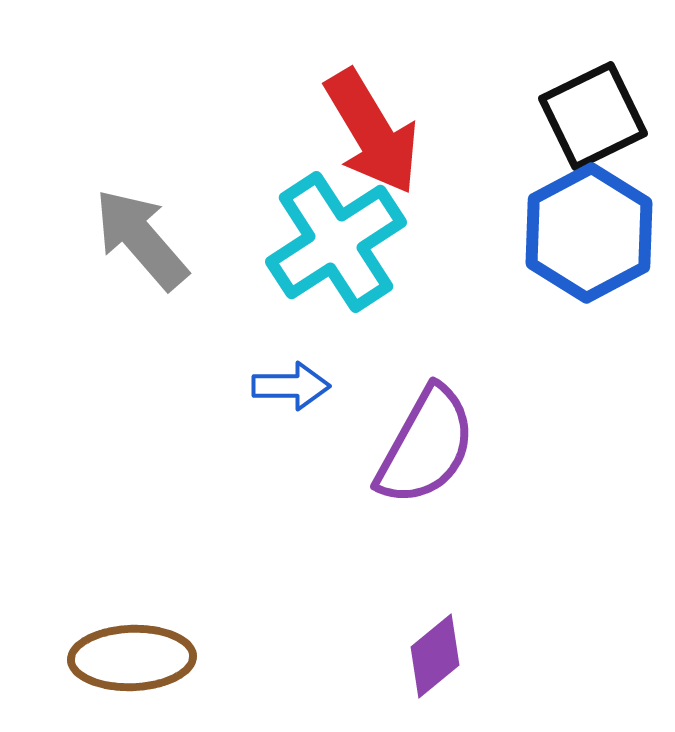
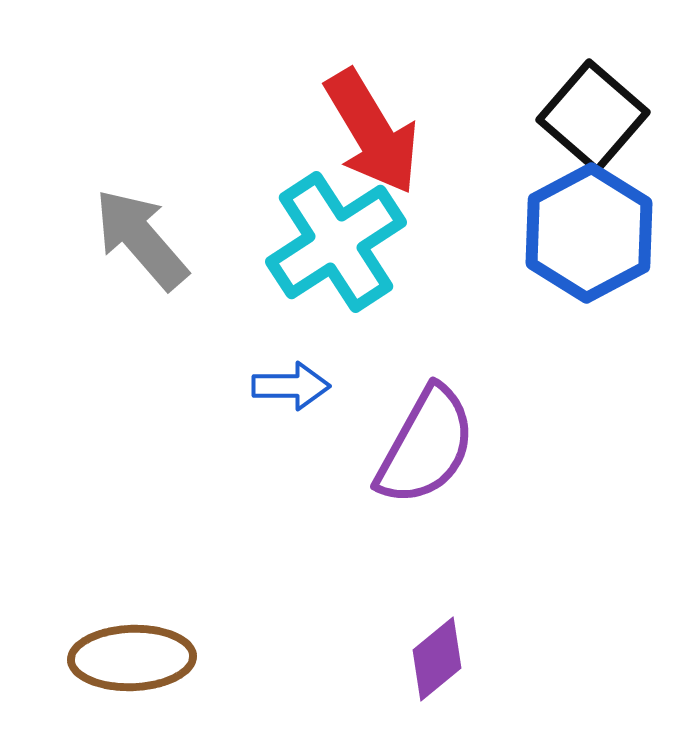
black square: rotated 23 degrees counterclockwise
purple diamond: moved 2 px right, 3 px down
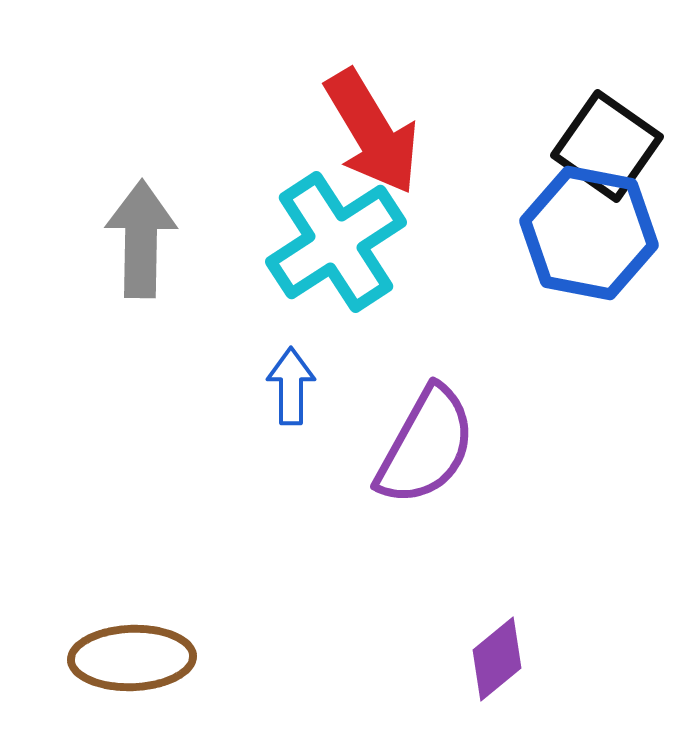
black square: moved 14 px right, 30 px down; rotated 6 degrees counterclockwise
blue hexagon: rotated 21 degrees counterclockwise
gray arrow: rotated 42 degrees clockwise
blue arrow: rotated 90 degrees counterclockwise
purple diamond: moved 60 px right
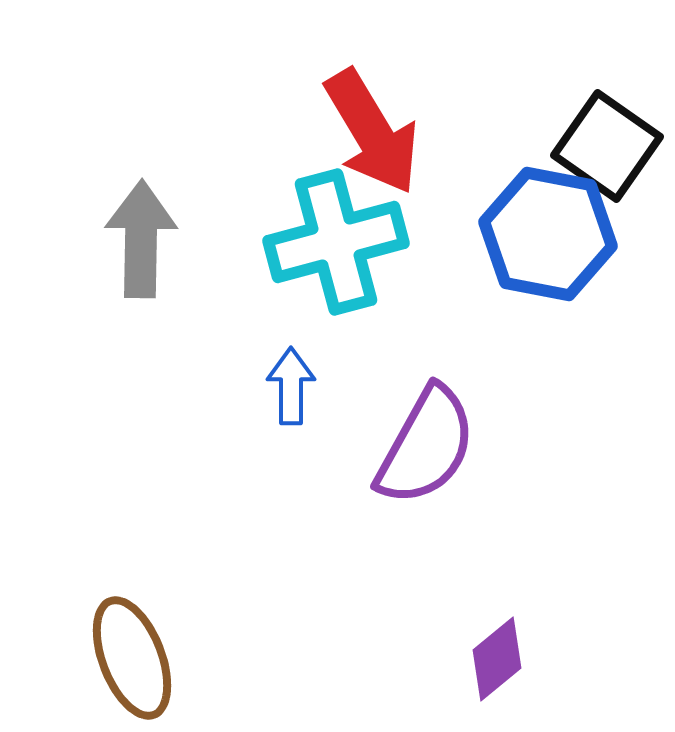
blue hexagon: moved 41 px left, 1 px down
cyan cross: rotated 18 degrees clockwise
brown ellipse: rotated 71 degrees clockwise
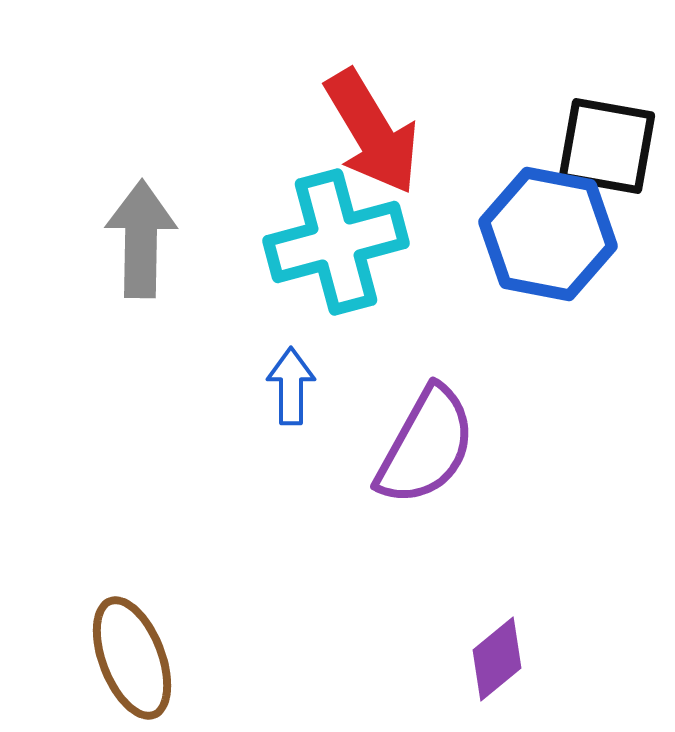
black square: rotated 25 degrees counterclockwise
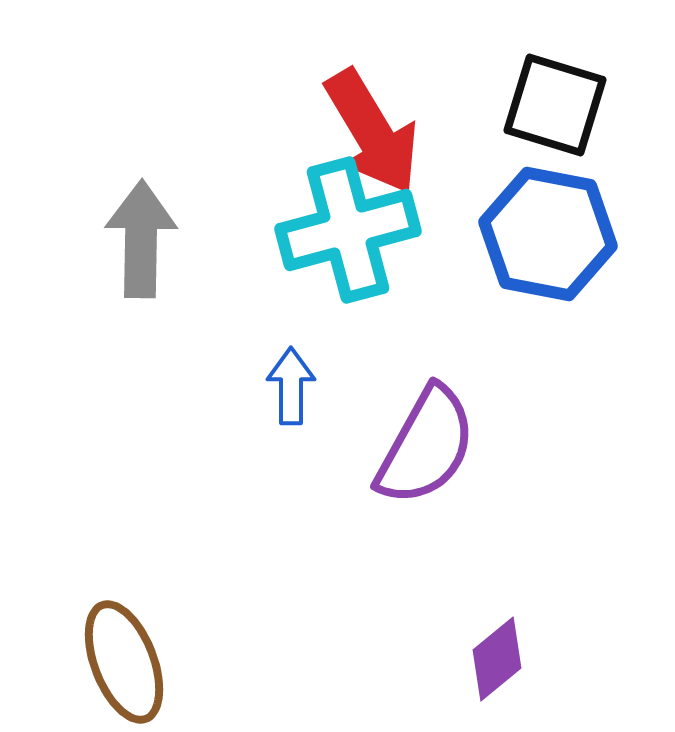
black square: moved 52 px left, 41 px up; rotated 7 degrees clockwise
cyan cross: moved 12 px right, 12 px up
brown ellipse: moved 8 px left, 4 px down
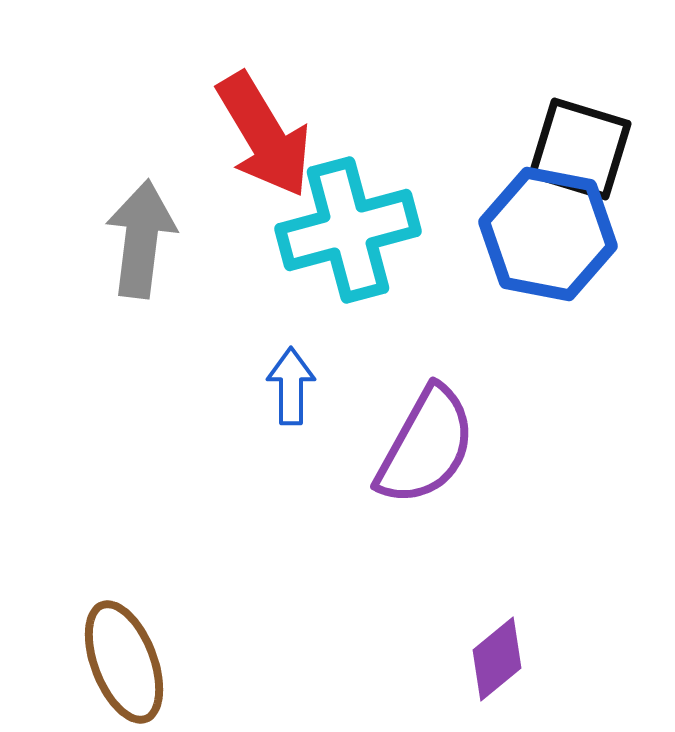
black square: moved 25 px right, 44 px down
red arrow: moved 108 px left, 3 px down
gray arrow: rotated 6 degrees clockwise
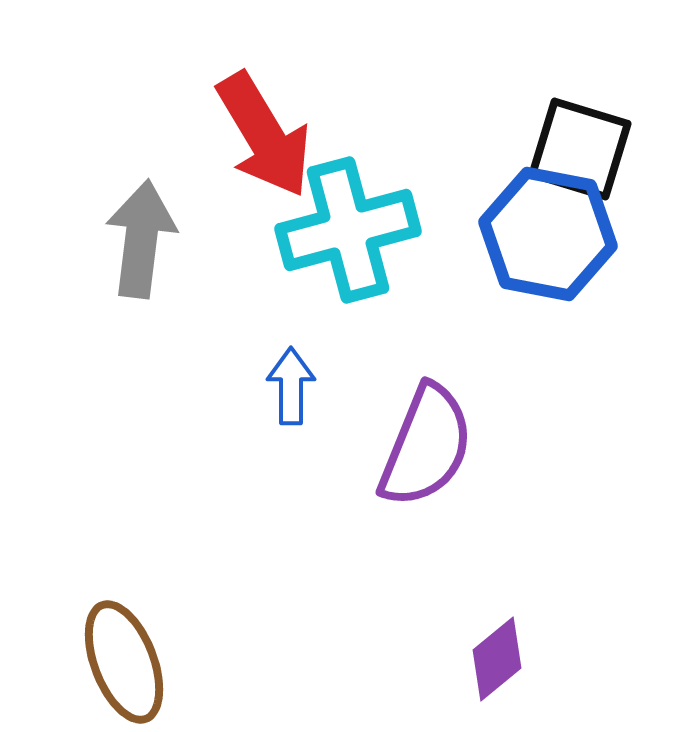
purple semicircle: rotated 7 degrees counterclockwise
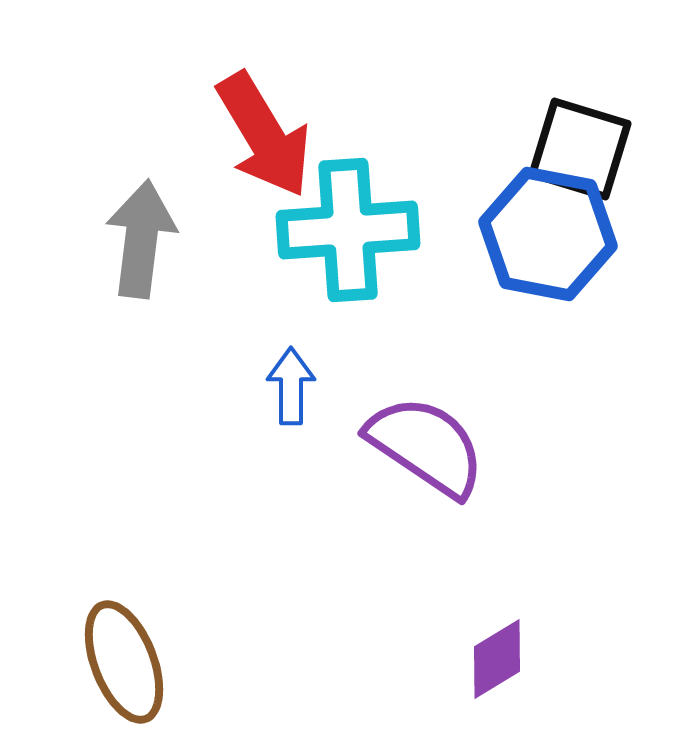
cyan cross: rotated 11 degrees clockwise
purple semicircle: rotated 78 degrees counterclockwise
purple diamond: rotated 8 degrees clockwise
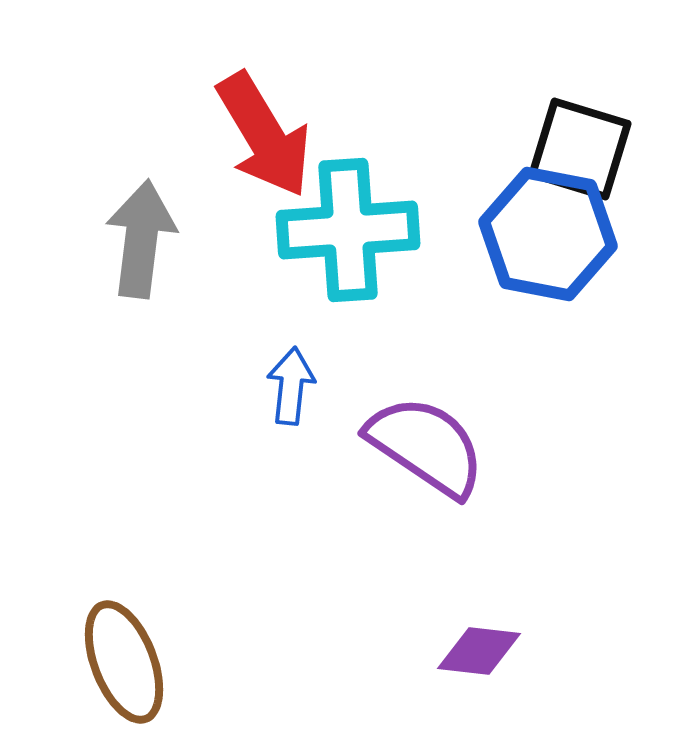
blue arrow: rotated 6 degrees clockwise
purple diamond: moved 18 px left, 8 px up; rotated 38 degrees clockwise
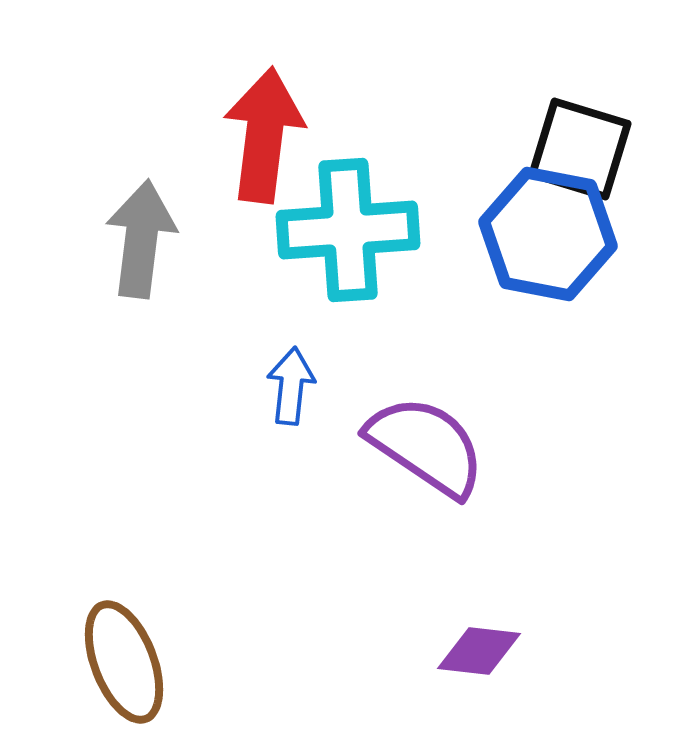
red arrow: rotated 142 degrees counterclockwise
